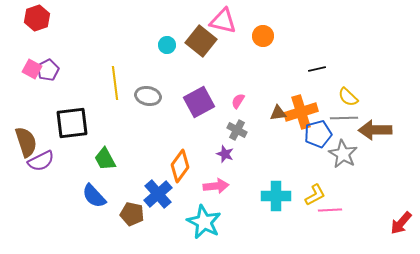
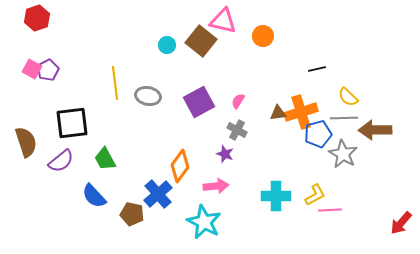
purple semicircle: moved 20 px right; rotated 12 degrees counterclockwise
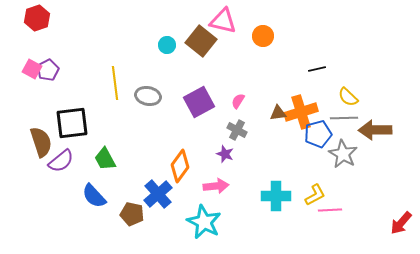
brown semicircle: moved 15 px right
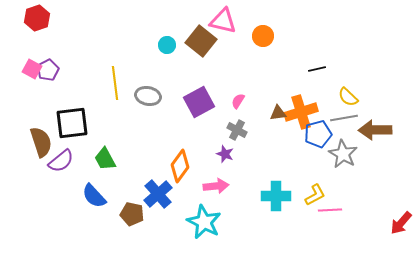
gray line: rotated 8 degrees counterclockwise
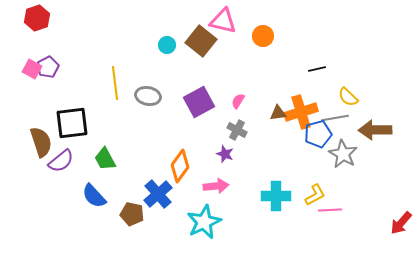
purple pentagon: moved 3 px up
gray line: moved 9 px left
cyan star: rotated 20 degrees clockwise
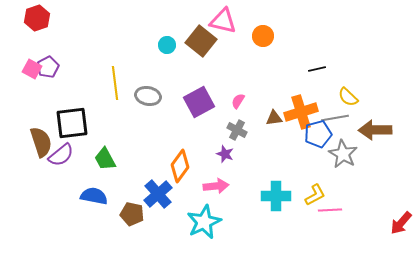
brown triangle: moved 4 px left, 5 px down
purple semicircle: moved 6 px up
blue semicircle: rotated 144 degrees clockwise
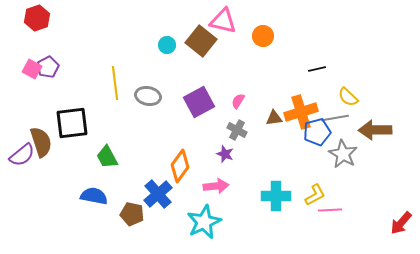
blue pentagon: moved 1 px left, 2 px up
purple semicircle: moved 39 px left
green trapezoid: moved 2 px right, 2 px up
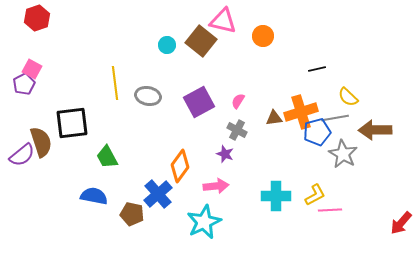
purple pentagon: moved 24 px left, 17 px down
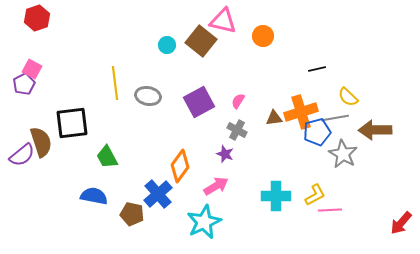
pink arrow: rotated 25 degrees counterclockwise
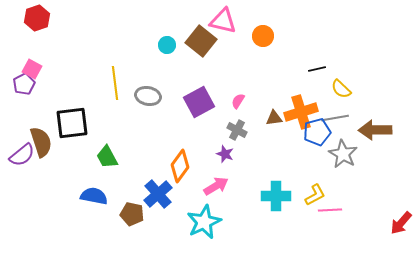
yellow semicircle: moved 7 px left, 8 px up
